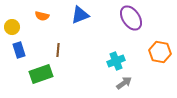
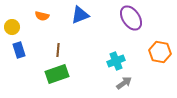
green rectangle: moved 16 px right
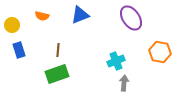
yellow circle: moved 2 px up
gray arrow: rotated 49 degrees counterclockwise
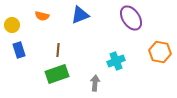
gray arrow: moved 29 px left
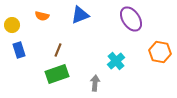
purple ellipse: moved 1 px down
brown line: rotated 16 degrees clockwise
cyan cross: rotated 18 degrees counterclockwise
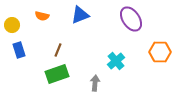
orange hexagon: rotated 10 degrees counterclockwise
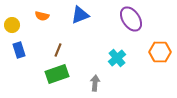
cyan cross: moved 1 px right, 3 px up
